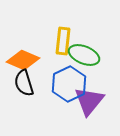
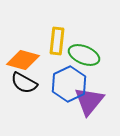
yellow rectangle: moved 6 px left
orange diamond: rotated 8 degrees counterclockwise
black semicircle: rotated 44 degrees counterclockwise
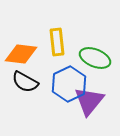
yellow rectangle: moved 1 px down; rotated 12 degrees counterclockwise
green ellipse: moved 11 px right, 3 px down
orange diamond: moved 2 px left, 6 px up; rotated 8 degrees counterclockwise
black semicircle: moved 1 px right, 1 px up
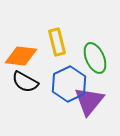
yellow rectangle: rotated 8 degrees counterclockwise
orange diamond: moved 2 px down
green ellipse: rotated 44 degrees clockwise
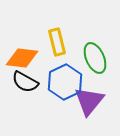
orange diamond: moved 1 px right, 2 px down
blue hexagon: moved 4 px left, 2 px up
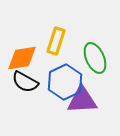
yellow rectangle: moved 1 px left, 1 px up; rotated 32 degrees clockwise
orange diamond: rotated 16 degrees counterclockwise
purple triangle: moved 7 px left, 1 px up; rotated 48 degrees clockwise
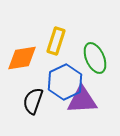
black semicircle: moved 8 px right, 19 px down; rotated 80 degrees clockwise
